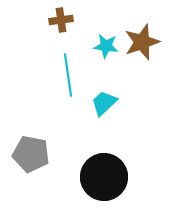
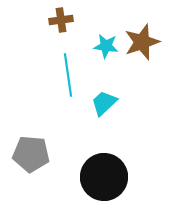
gray pentagon: rotated 6 degrees counterclockwise
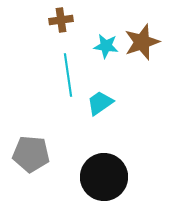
cyan trapezoid: moved 4 px left; rotated 8 degrees clockwise
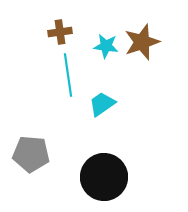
brown cross: moved 1 px left, 12 px down
cyan trapezoid: moved 2 px right, 1 px down
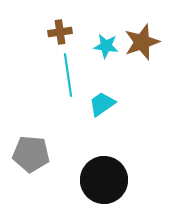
black circle: moved 3 px down
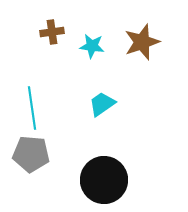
brown cross: moved 8 px left
cyan star: moved 14 px left
cyan line: moved 36 px left, 33 px down
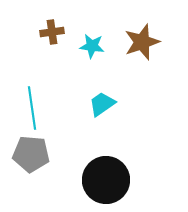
black circle: moved 2 px right
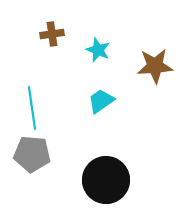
brown cross: moved 2 px down
brown star: moved 13 px right, 24 px down; rotated 15 degrees clockwise
cyan star: moved 6 px right, 4 px down; rotated 15 degrees clockwise
cyan trapezoid: moved 1 px left, 3 px up
gray pentagon: moved 1 px right
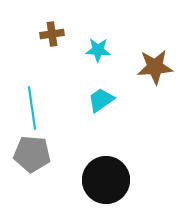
cyan star: rotated 20 degrees counterclockwise
brown star: moved 1 px down
cyan trapezoid: moved 1 px up
